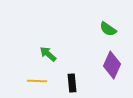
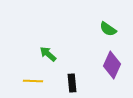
yellow line: moved 4 px left
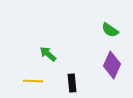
green semicircle: moved 2 px right, 1 px down
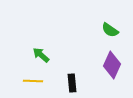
green arrow: moved 7 px left, 1 px down
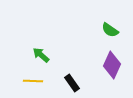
black rectangle: rotated 30 degrees counterclockwise
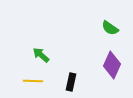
green semicircle: moved 2 px up
black rectangle: moved 1 px left, 1 px up; rotated 48 degrees clockwise
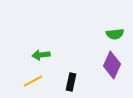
green semicircle: moved 5 px right, 6 px down; rotated 42 degrees counterclockwise
green arrow: rotated 48 degrees counterclockwise
yellow line: rotated 30 degrees counterclockwise
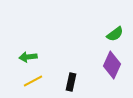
green semicircle: rotated 30 degrees counterclockwise
green arrow: moved 13 px left, 2 px down
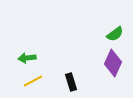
green arrow: moved 1 px left, 1 px down
purple diamond: moved 1 px right, 2 px up
black rectangle: rotated 30 degrees counterclockwise
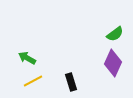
green arrow: rotated 36 degrees clockwise
